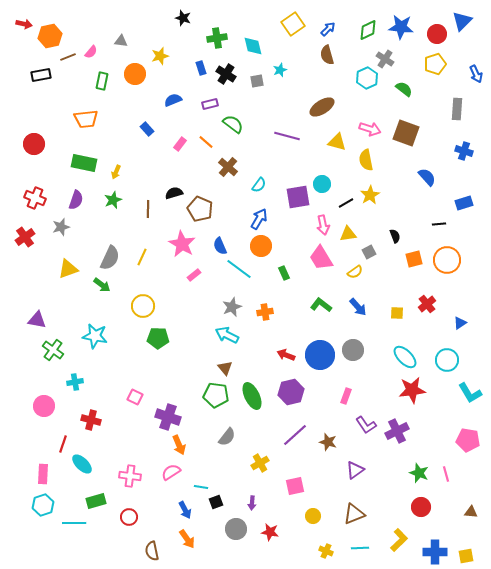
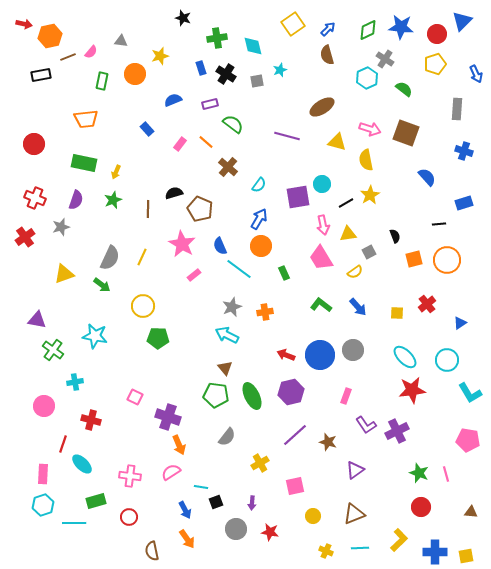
yellow triangle at (68, 269): moved 4 px left, 5 px down
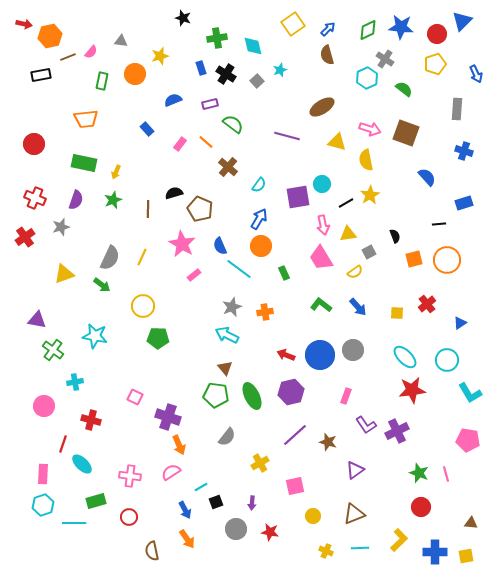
gray square at (257, 81): rotated 32 degrees counterclockwise
cyan line at (201, 487): rotated 40 degrees counterclockwise
brown triangle at (471, 512): moved 11 px down
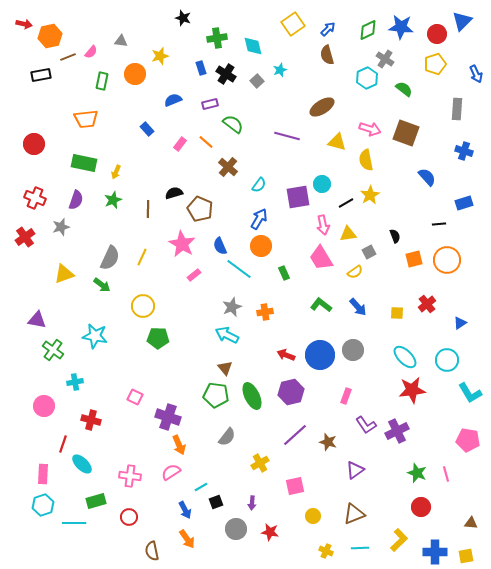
green star at (419, 473): moved 2 px left
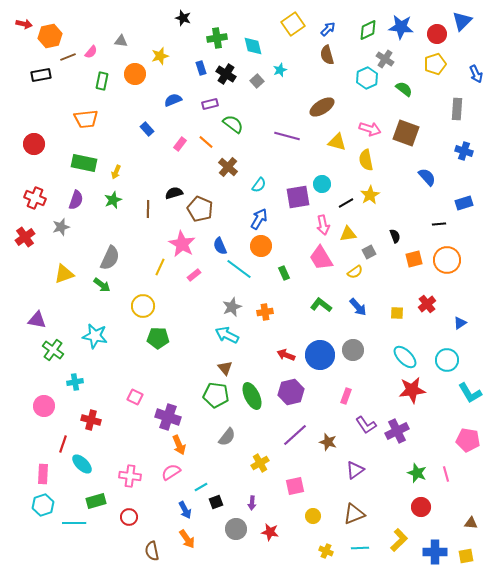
yellow line at (142, 257): moved 18 px right, 10 px down
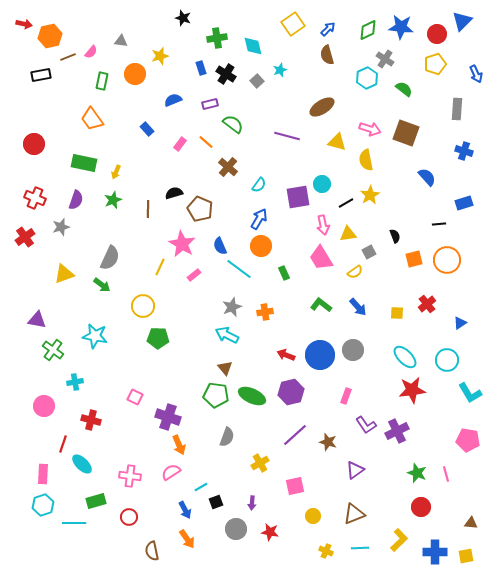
orange trapezoid at (86, 119): moved 6 px right; rotated 60 degrees clockwise
green ellipse at (252, 396): rotated 40 degrees counterclockwise
gray semicircle at (227, 437): rotated 18 degrees counterclockwise
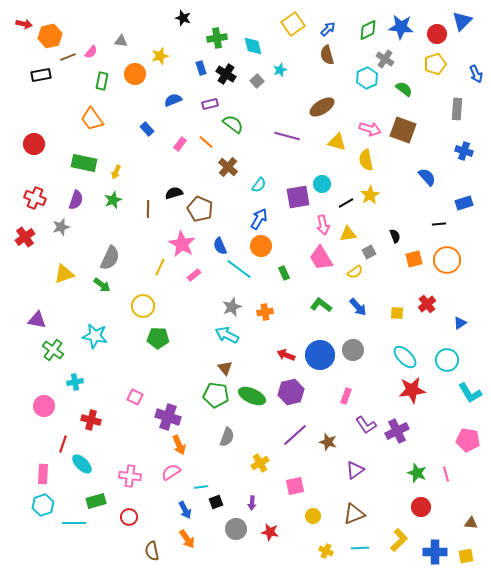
brown square at (406, 133): moved 3 px left, 3 px up
cyan line at (201, 487): rotated 24 degrees clockwise
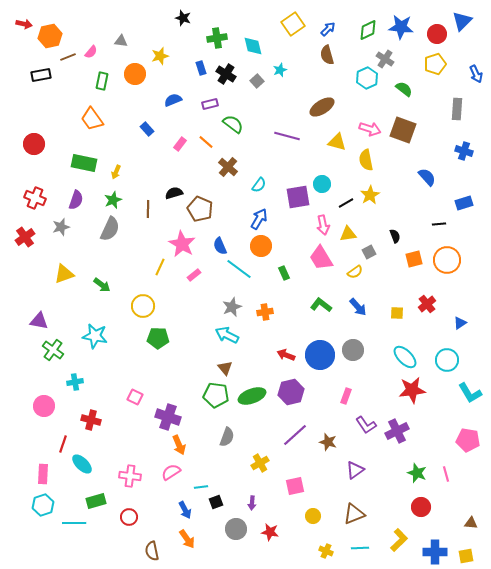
gray semicircle at (110, 258): moved 29 px up
purple triangle at (37, 320): moved 2 px right, 1 px down
green ellipse at (252, 396): rotated 44 degrees counterclockwise
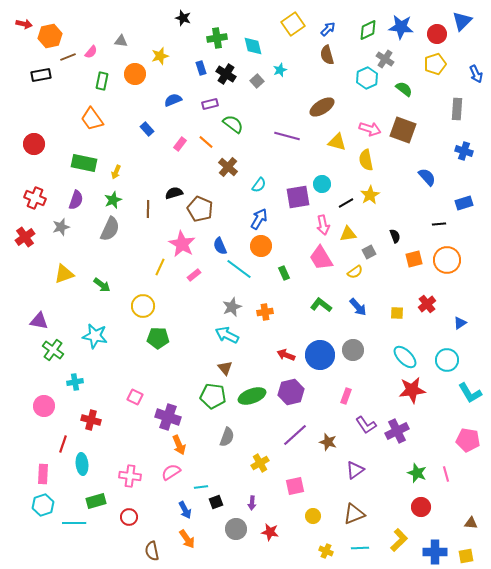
green pentagon at (216, 395): moved 3 px left, 1 px down
cyan ellipse at (82, 464): rotated 40 degrees clockwise
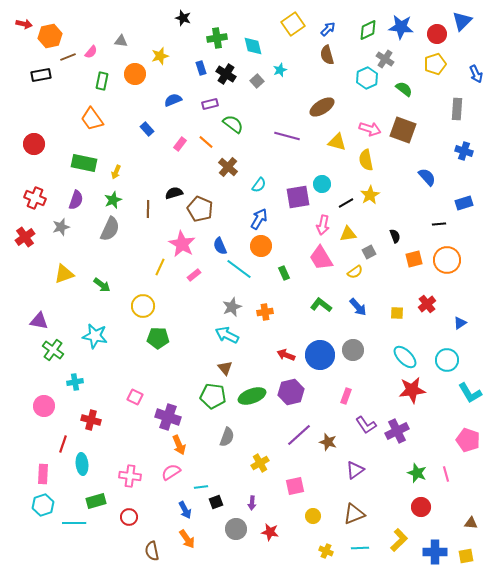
pink arrow at (323, 225): rotated 24 degrees clockwise
purple line at (295, 435): moved 4 px right
pink pentagon at (468, 440): rotated 10 degrees clockwise
